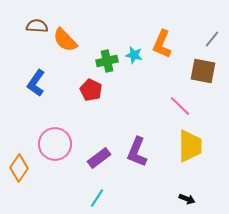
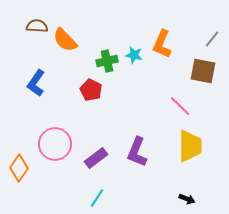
purple rectangle: moved 3 px left
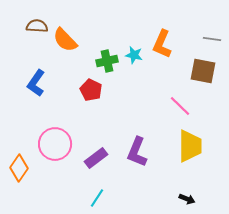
gray line: rotated 60 degrees clockwise
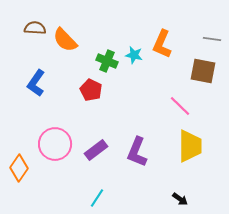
brown semicircle: moved 2 px left, 2 px down
green cross: rotated 35 degrees clockwise
purple rectangle: moved 8 px up
black arrow: moved 7 px left; rotated 14 degrees clockwise
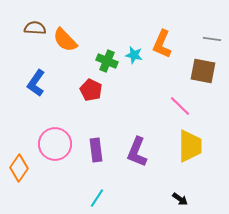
purple rectangle: rotated 60 degrees counterclockwise
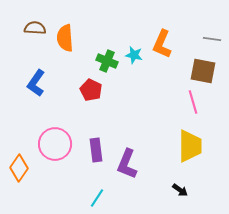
orange semicircle: moved 2 px up; rotated 40 degrees clockwise
pink line: moved 13 px right, 4 px up; rotated 30 degrees clockwise
purple L-shape: moved 10 px left, 12 px down
black arrow: moved 9 px up
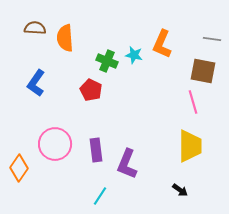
cyan line: moved 3 px right, 2 px up
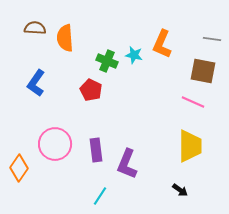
pink line: rotated 50 degrees counterclockwise
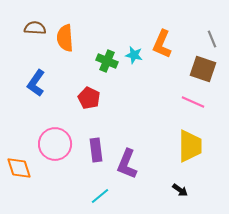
gray line: rotated 60 degrees clockwise
brown square: moved 2 px up; rotated 8 degrees clockwise
red pentagon: moved 2 px left, 8 px down
orange diamond: rotated 52 degrees counterclockwise
cyan line: rotated 18 degrees clockwise
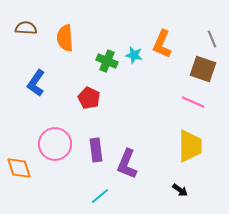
brown semicircle: moved 9 px left
